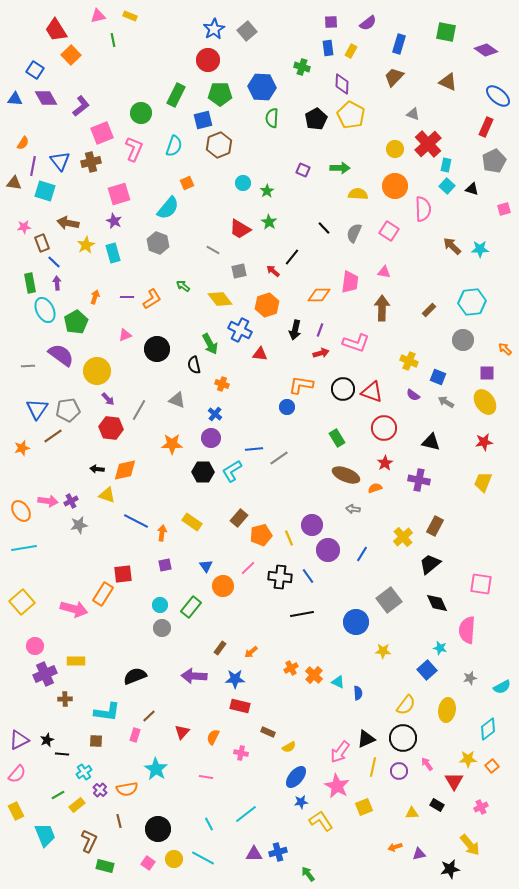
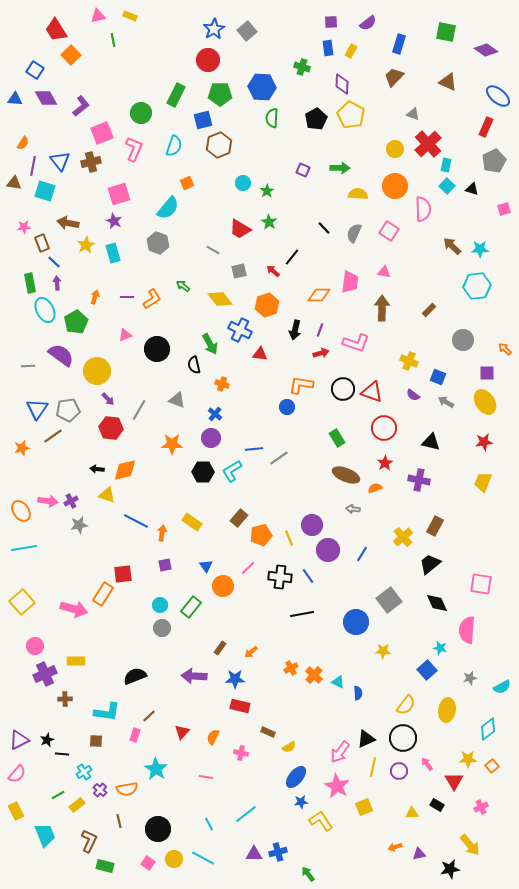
cyan hexagon at (472, 302): moved 5 px right, 16 px up
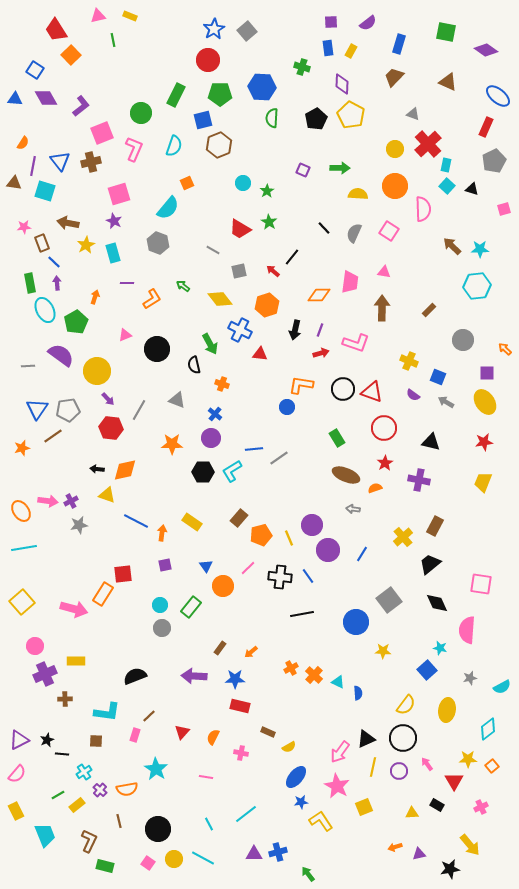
purple line at (127, 297): moved 14 px up
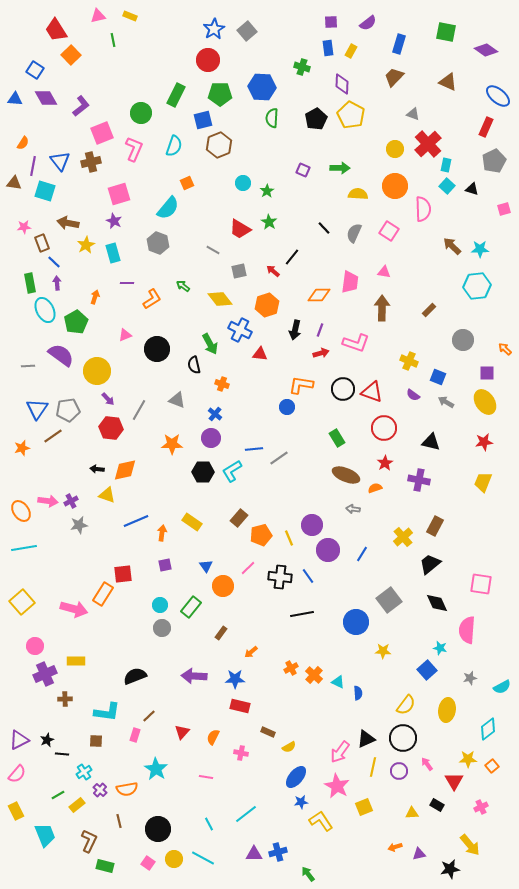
blue line at (136, 521): rotated 50 degrees counterclockwise
brown rectangle at (220, 648): moved 1 px right, 15 px up
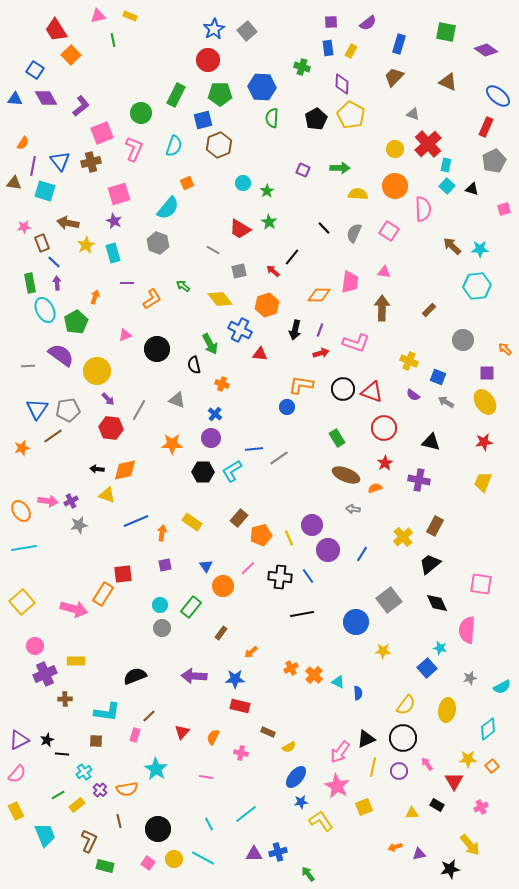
blue square at (427, 670): moved 2 px up
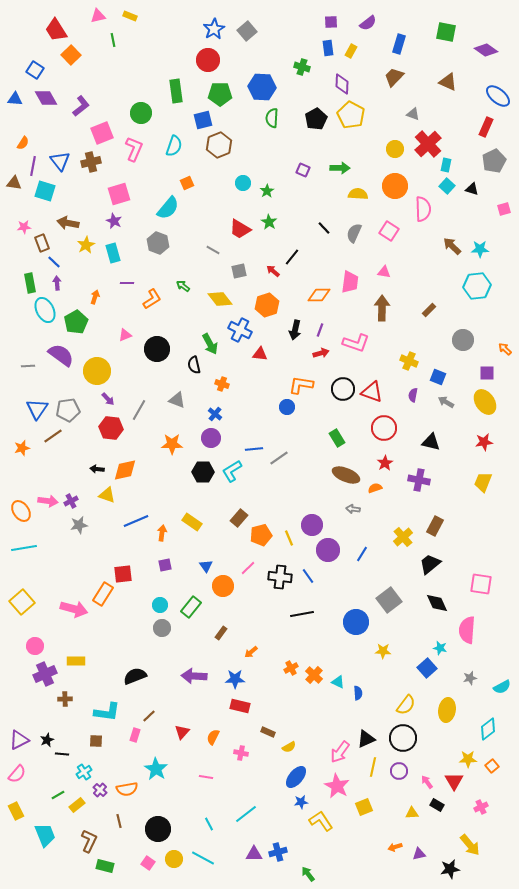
green rectangle at (176, 95): moved 4 px up; rotated 35 degrees counterclockwise
purple semicircle at (413, 395): rotated 64 degrees clockwise
pink arrow at (427, 764): moved 18 px down
